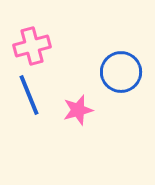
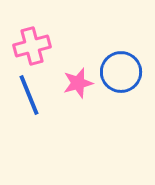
pink star: moved 27 px up
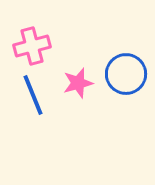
blue circle: moved 5 px right, 2 px down
blue line: moved 4 px right
